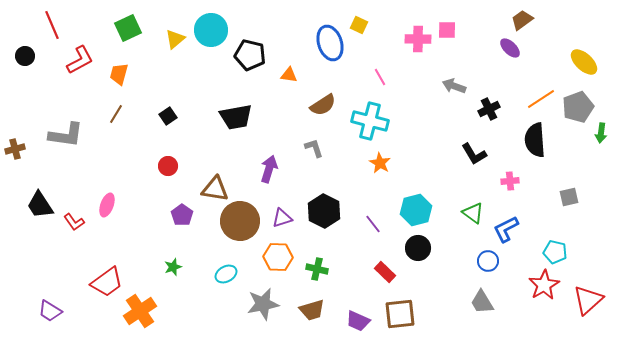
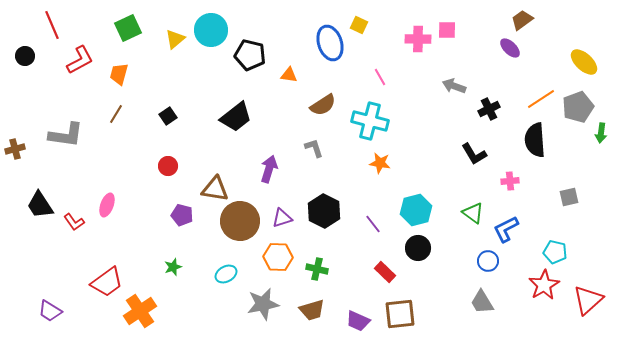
black trapezoid at (236, 117): rotated 28 degrees counterclockwise
orange star at (380, 163): rotated 20 degrees counterclockwise
purple pentagon at (182, 215): rotated 20 degrees counterclockwise
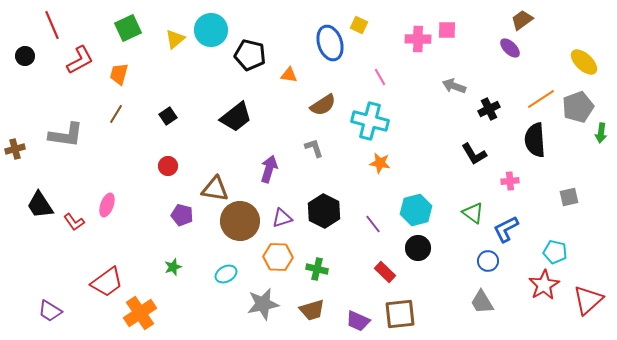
orange cross at (140, 311): moved 2 px down
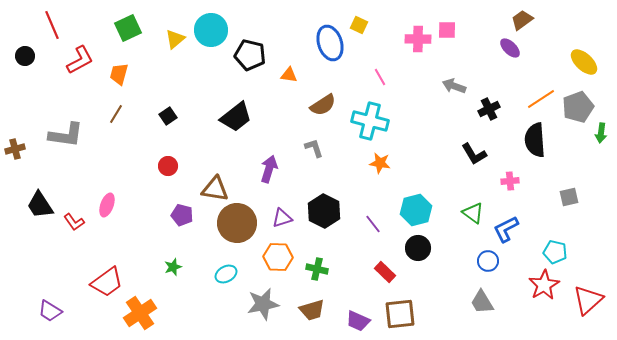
brown circle at (240, 221): moved 3 px left, 2 px down
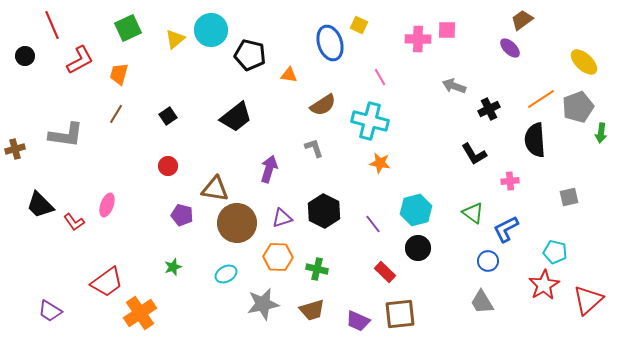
black trapezoid at (40, 205): rotated 12 degrees counterclockwise
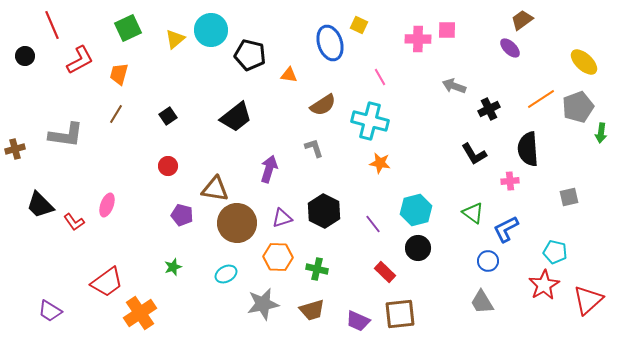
black semicircle at (535, 140): moved 7 px left, 9 px down
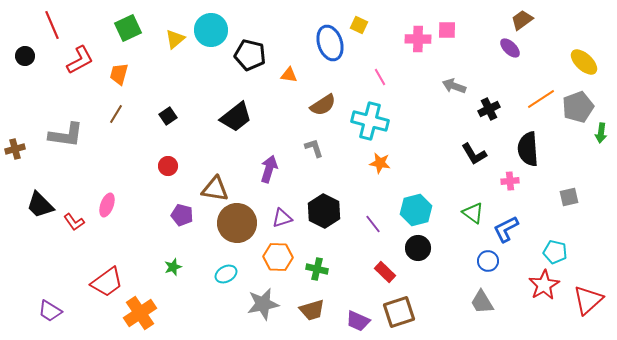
brown square at (400, 314): moved 1 px left, 2 px up; rotated 12 degrees counterclockwise
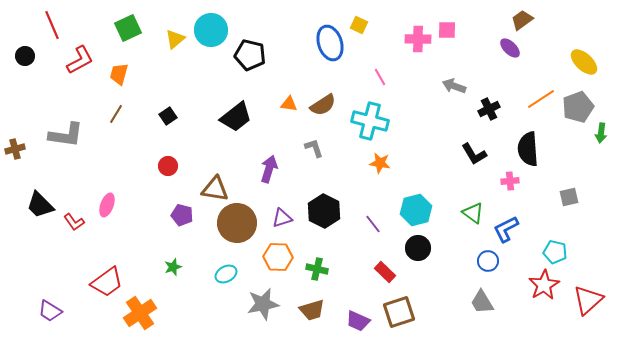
orange triangle at (289, 75): moved 29 px down
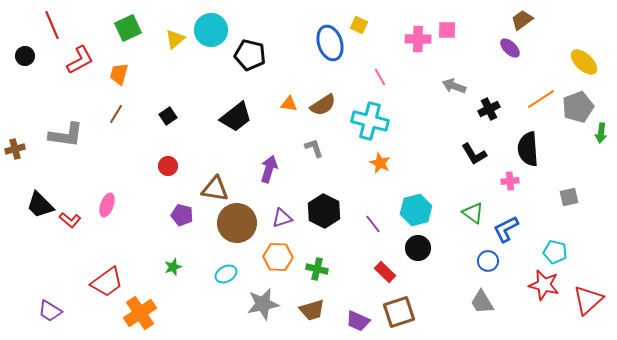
orange star at (380, 163): rotated 15 degrees clockwise
red L-shape at (74, 222): moved 4 px left, 2 px up; rotated 15 degrees counterclockwise
red star at (544, 285): rotated 28 degrees counterclockwise
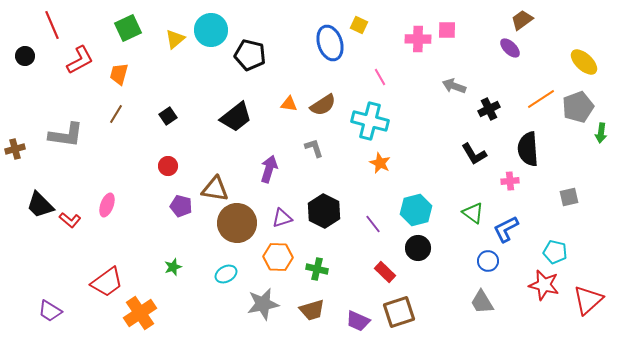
purple pentagon at (182, 215): moved 1 px left, 9 px up
